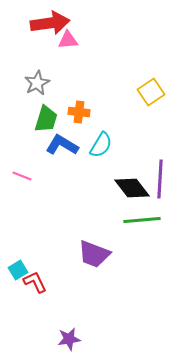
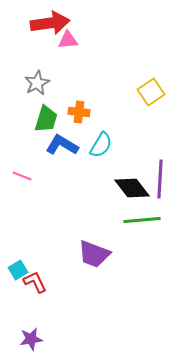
purple star: moved 38 px left
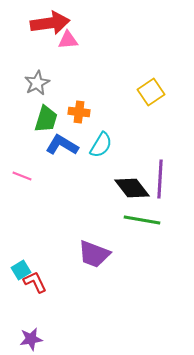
green line: rotated 15 degrees clockwise
cyan square: moved 3 px right
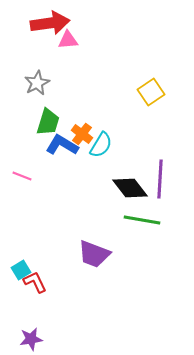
orange cross: moved 3 px right, 22 px down; rotated 30 degrees clockwise
green trapezoid: moved 2 px right, 3 px down
black diamond: moved 2 px left
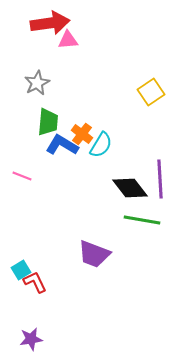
green trapezoid: rotated 12 degrees counterclockwise
purple line: rotated 6 degrees counterclockwise
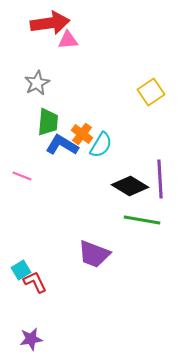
black diamond: moved 2 px up; rotated 21 degrees counterclockwise
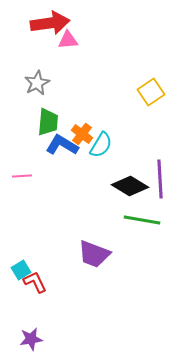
pink line: rotated 24 degrees counterclockwise
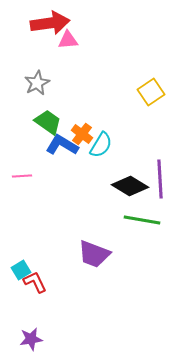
green trapezoid: rotated 60 degrees counterclockwise
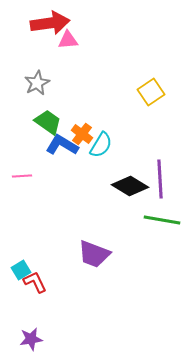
green line: moved 20 px right
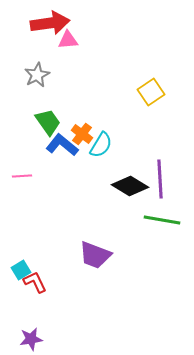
gray star: moved 8 px up
green trapezoid: rotated 20 degrees clockwise
blue L-shape: rotated 8 degrees clockwise
purple trapezoid: moved 1 px right, 1 px down
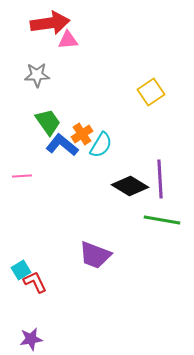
gray star: rotated 25 degrees clockwise
orange cross: rotated 20 degrees clockwise
